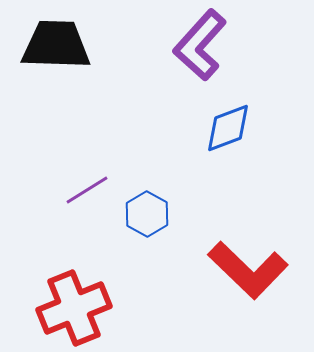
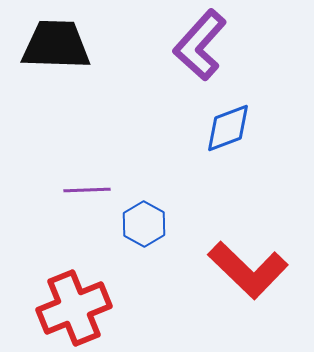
purple line: rotated 30 degrees clockwise
blue hexagon: moved 3 px left, 10 px down
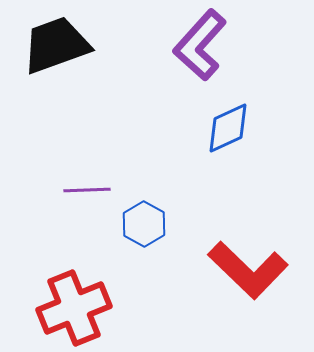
black trapezoid: rotated 22 degrees counterclockwise
blue diamond: rotated 4 degrees counterclockwise
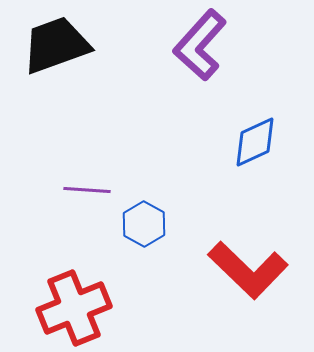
blue diamond: moved 27 px right, 14 px down
purple line: rotated 6 degrees clockwise
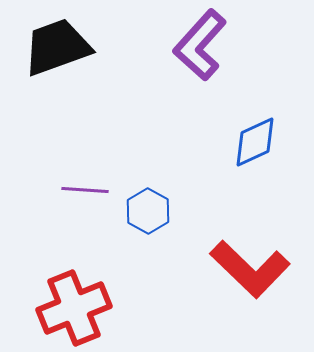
black trapezoid: moved 1 px right, 2 px down
purple line: moved 2 px left
blue hexagon: moved 4 px right, 13 px up
red L-shape: moved 2 px right, 1 px up
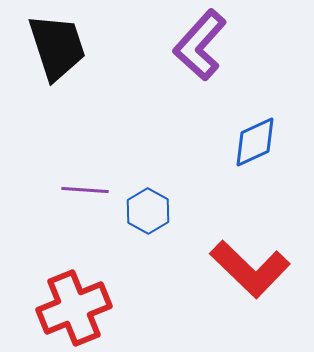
black trapezoid: rotated 92 degrees clockwise
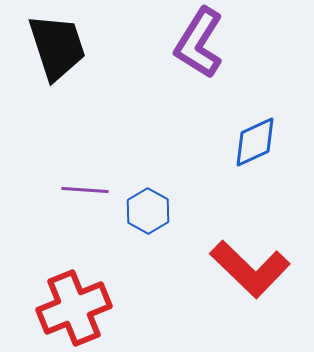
purple L-shape: moved 1 px left, 2 px up; rotated 10 degrees counterclockwise
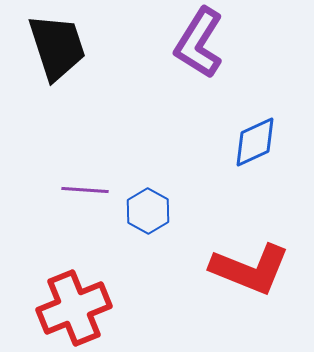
red L-shape: rotated 22 degrees counterclockwise
